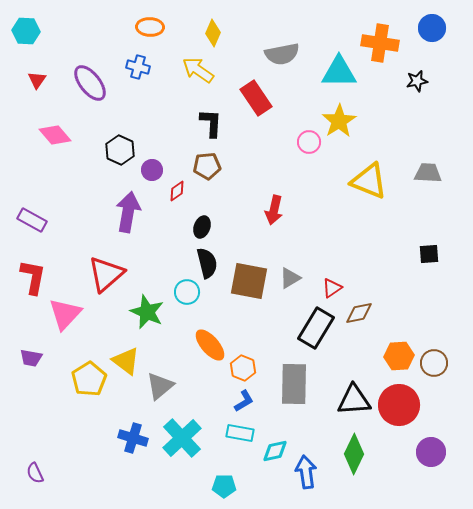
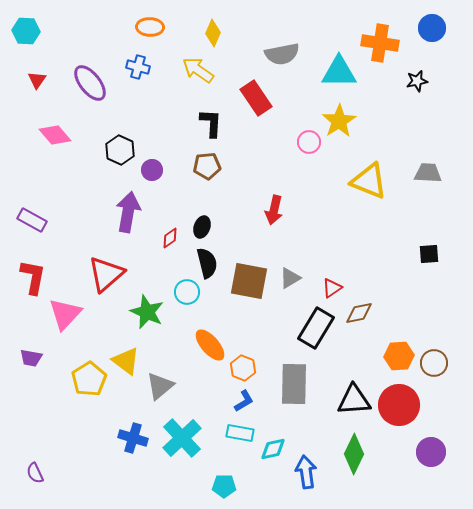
red diamond at (177, 191): moved 7 px left, 47 px down
cyan diamond at (275, 451): moved 2 px left, 2 px up
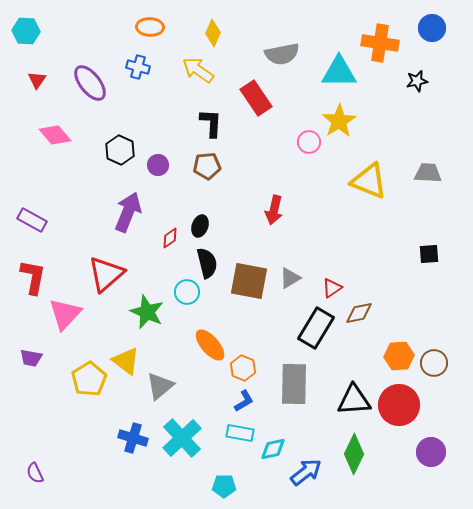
purple circle at (152, 170): moved 6 px right, 5 px up
purple arrow at (128, 212): rotated 12 degrees clockwise
black ellipse at (202, 227): moved 2 px left, 1 px up
blue arrow at (306, 472): rotated 60 degrees clockwise
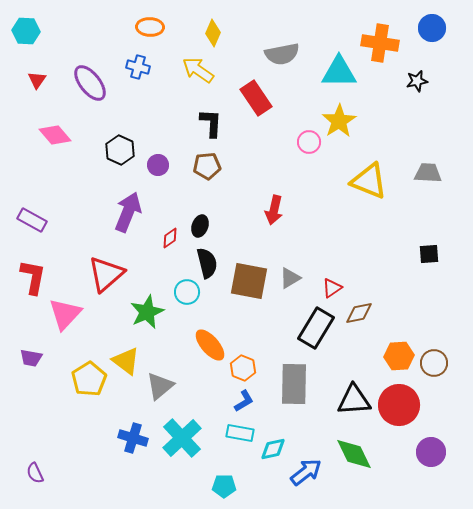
green star at (147, 312): rotated 24 degrees clockwise
green diamond at (354, 454): rotated 51 degrees counterclockwise
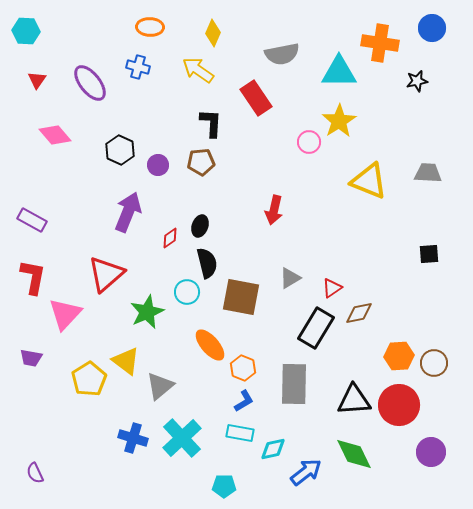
brown pentagon at (207, 166): moved 6 px left, 4 px up
brown square at (249, 281): moved 8 px left, 16 px down
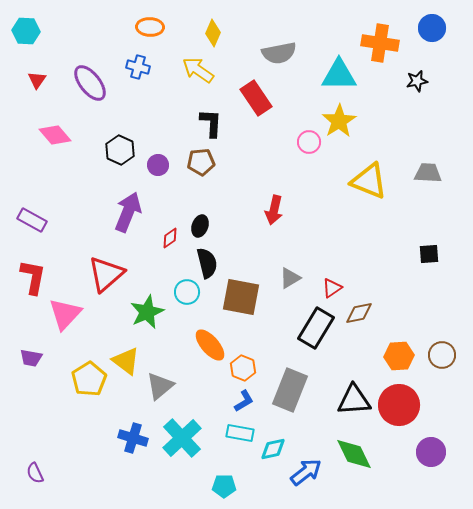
gray semicircle at (282, 54): moved 3 px left, 1 px up
cyan triangle at (339, 72): moved 3 px down
brown circle at (434, 363): moved 8 px right, 8 px up
gray rectangle at (294, 384): moved 4 px left, 6 px down; rotated 21 degrees clockwise
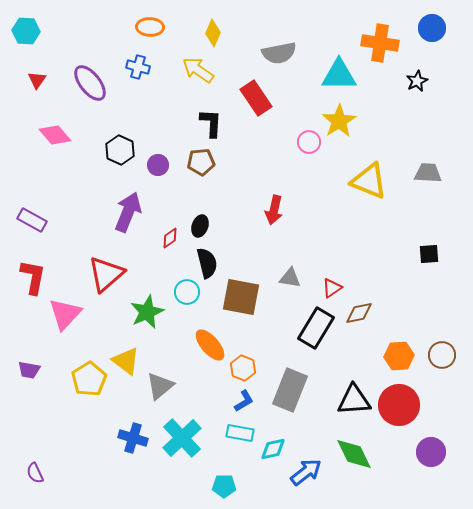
black star at (417, 81): rotated 15 degrees counterclockwise
gray triangle at (290, 278): rotated 40 degrees clockwise
purple trapezoid at (31, 358): moved 2 px left, 12 px down
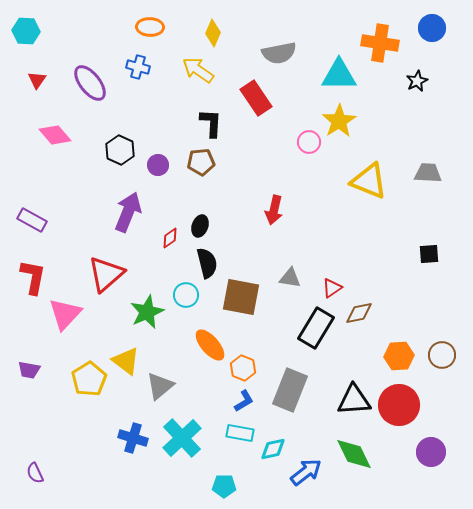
cyan circle at (187, 292): moved 1 px left, 3 px down
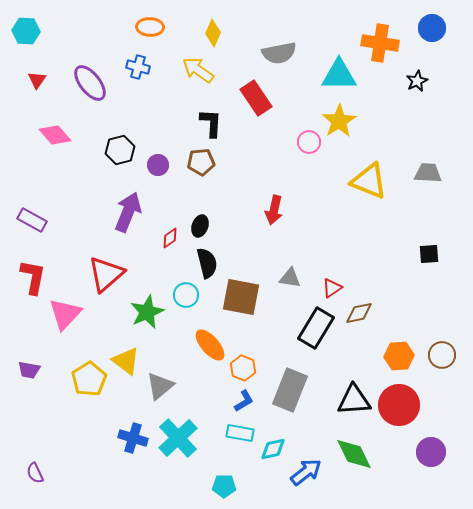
black hexagon at (120, 150): rotated 20 degrees clockwise
cyan cross at (182, 438): moved 4 px left
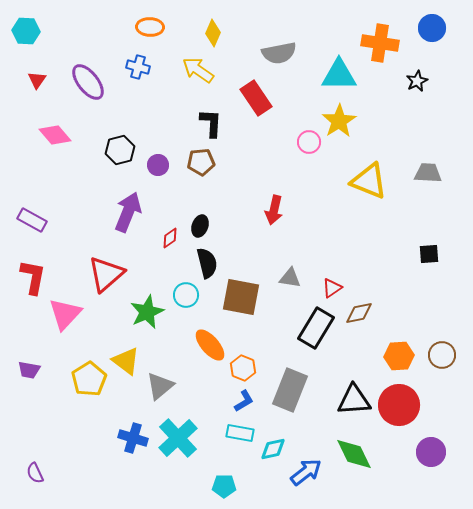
purple ellipse at (90, 83): moved 2 px left, 1 px up
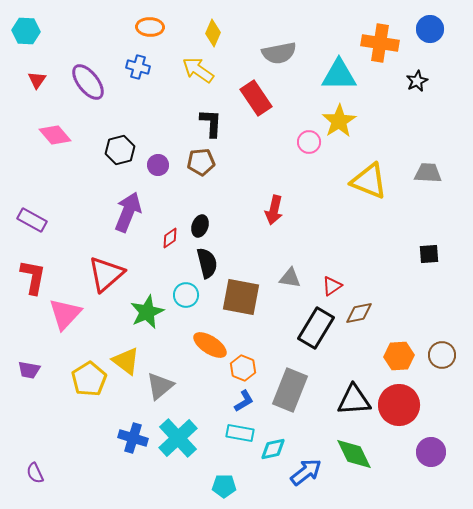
blue circle at (432, 28): moved 2 px left, 1 px down
red triangle at (332, 288): moved 2 px up
orange ellipse at (210, 345): rotated 16 degrees counterclockwise
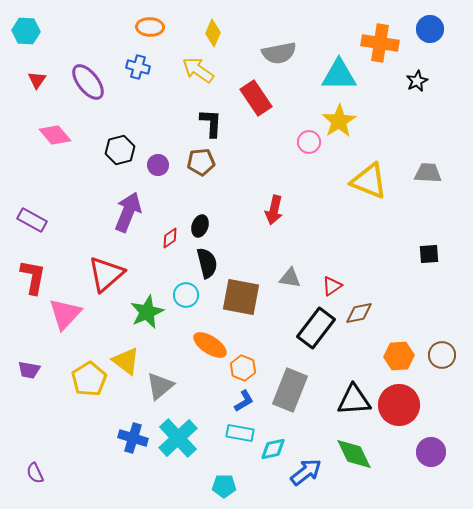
black rectangle at (316, 328): rotated 6 degrees clockwise
